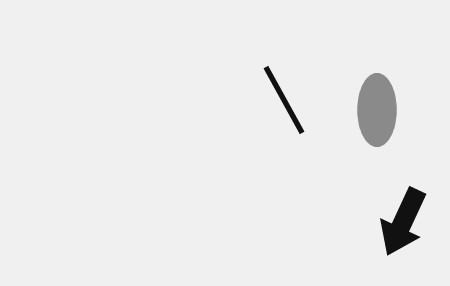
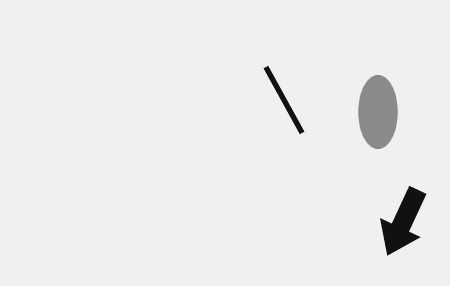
gray ellipse: moved 1 px right, 2 px down
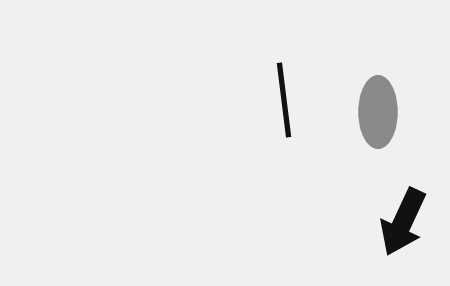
black line: rotated 22 degrees clockwise
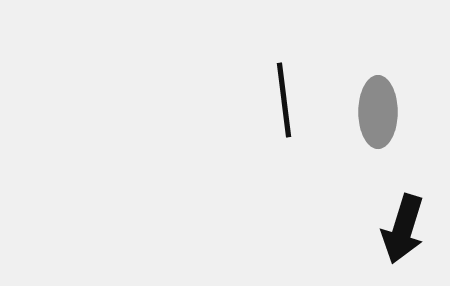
black arrow: moved 7 px down; rotated 8 degrees counterclockwise
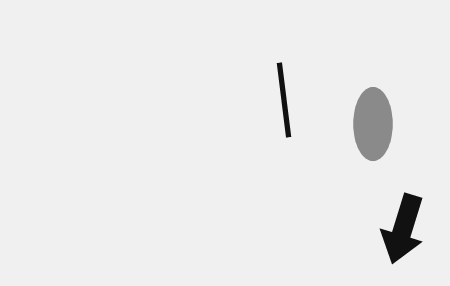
gray ellipse: moved 5 px left, 12 px down
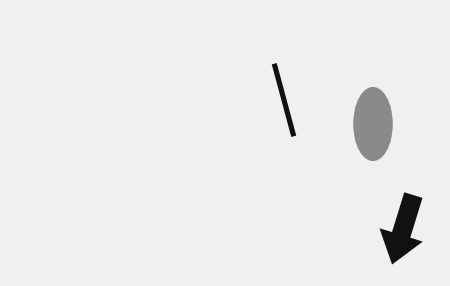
black line: rotated 8 degrees counterclockwise
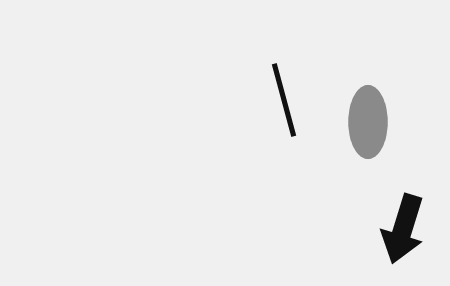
gray ellipse: moved 5 px left, 2 px up
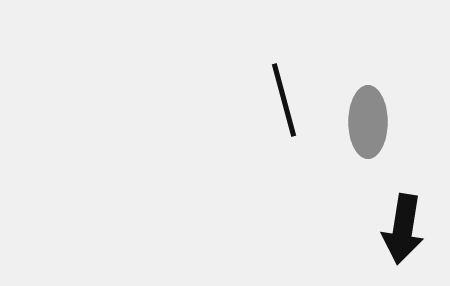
black arrow: rotated 8 degrees counterclockwise
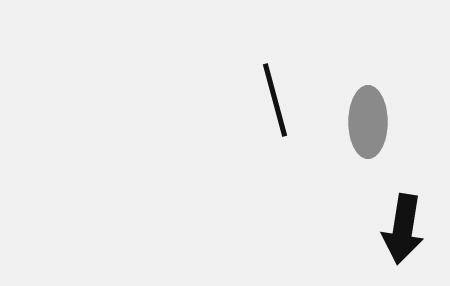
black line: moved 9 px left
